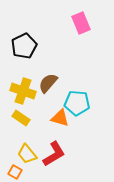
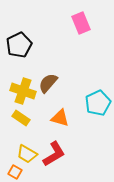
black pentagon: moved 5 px left, 1 px up
cyan pentagon: moved 21 px right; rotated 30 degrees counterclockwise
yellow trapezoid: rotated 20 degrees counterclockwise
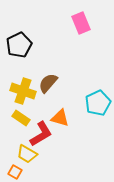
red L-shape: moved 13 px left, 20 px up
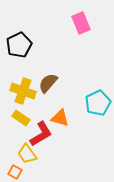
yellow trapezoid: rotated 25 degrees clockwise
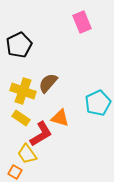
pink rectangle: moved 1 px right, 1 px up
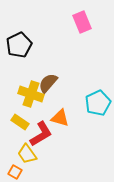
yellow cross: moved 8 px right, 3 px down
yellow rectangle: moved 1 px left, 4 px down
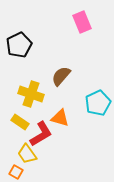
brown semicircle: moved 13 px right, 7 px up
orange square: moved 1 px right
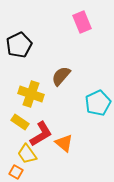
orange triangle: moved 4 px right, 25 px down; rotated 24 degrees clockwise
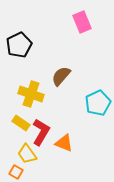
yellow rectangle: moved 1 px right, 1 px down
red L-shape: moved 2 px up; rotated 28 degrees counterclockwise
orange triangle: rotated 18 degrees counterclockwise
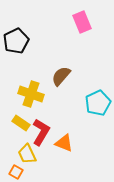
black pentagon: moved 3 px left, 4 px up
yellow trapezoid: rotated 10 degrees clockwise
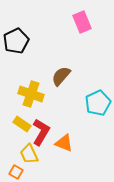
yellow rectangle: moved 1 px right, 1 px down
yellow trapezoid: moved 2 px right
